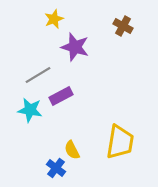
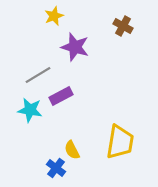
yellow star: moved 3 px up
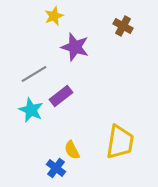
gray line: moved 4 px left, 1 px up
purple rectangle: rotated 10 degrees counterclockwise
cyan star: moved 1 px right; rotated 15 degrees clockwise
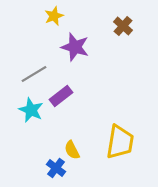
brown cross: rotated 12 degrees clockwise
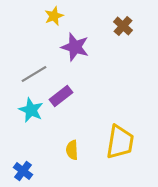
yellow semicircle: rotated 24 degrees clockwise
blue cross: moved 33 px left, 3 px down
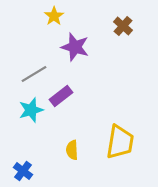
yellow star: rotated 12 degrees counterclockwise
cyan star: rotated 30 degrees clockwise
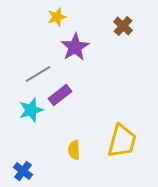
yellow star: moved 3 px right, 1 px down; rotated 18 degrees clockwise
purple star: rotated 24 degrees clockwise
gray line: moved 4 px right
purple rectangle: moved 1 px left, 1 px up
yellow trapezoid: moved 2 px right, 1 px up; rotated 6 degrees clockwise
yellow semicircle: moved 2 px right
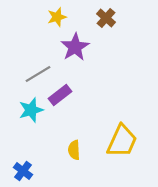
brown cross: moved 17 px left, 8 px up
yellow trapezoid: rotated 9 degrees clockwise
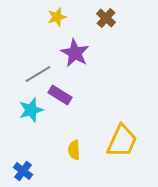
purple star: moved 6 px down; rotated 12 degrees counterclockwise
purple rectangle: rotated 70 degrees clockwise
